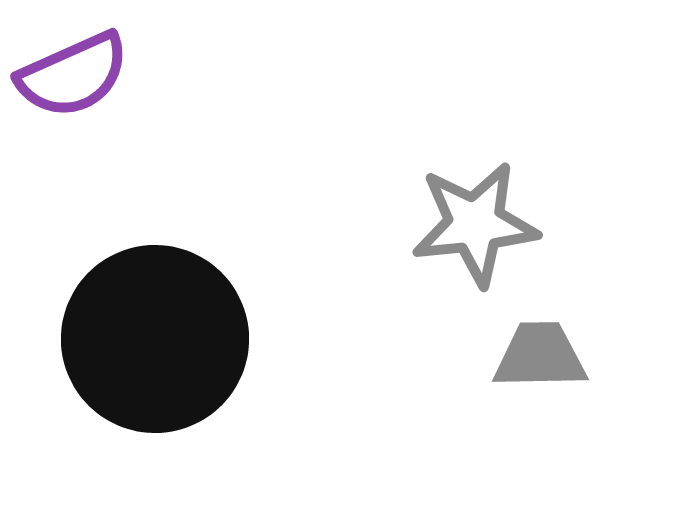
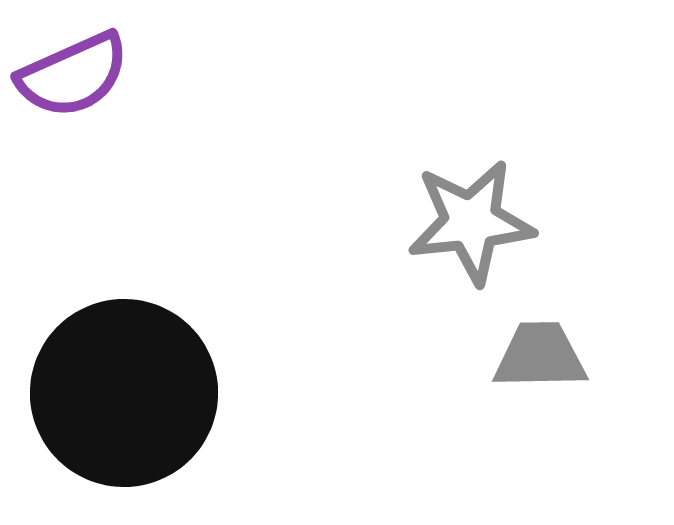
gray star: moved 4 px left, 2 px up
black circle: moved 31 px left, 54 px down
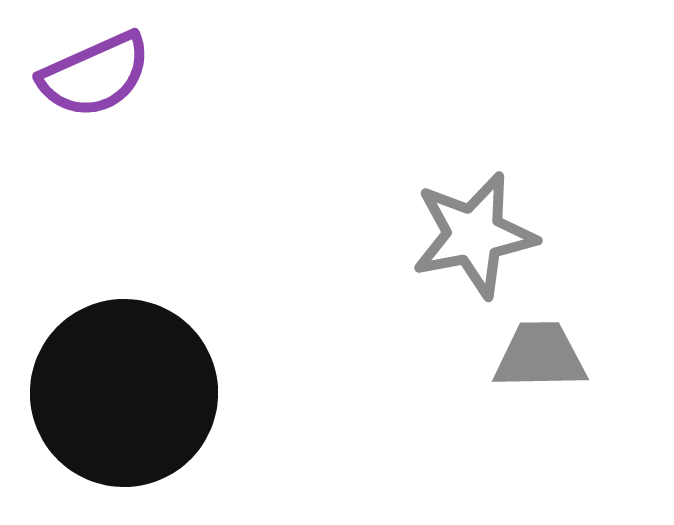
purple semicircle: moved 22 px right
gray star: moved 3 px right, 13 px down; rotated 5 degrees counterclockwise
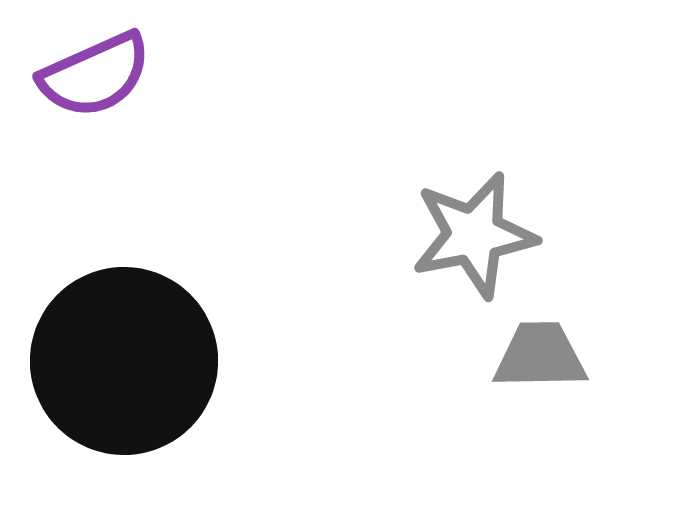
black circle: moved 32 px up
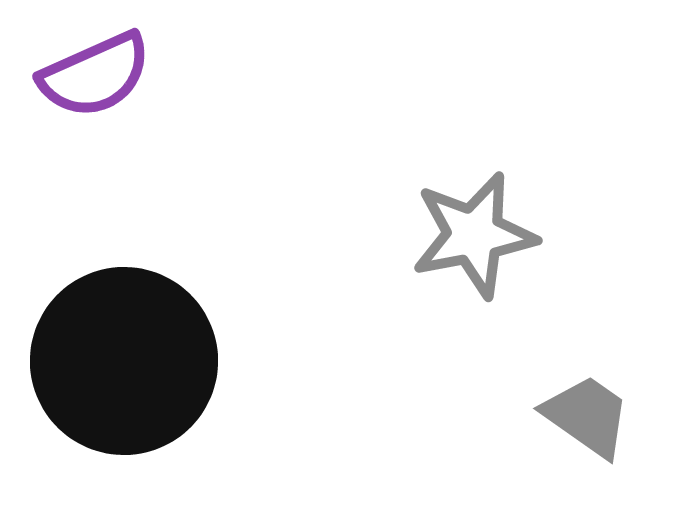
gray trapezoid: moved 47 px right, 60 px down; rotated 36 degrees clockwise
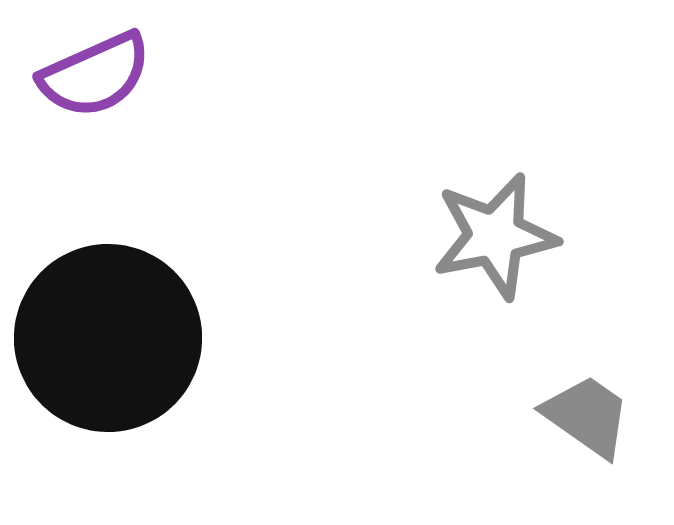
gray star: moved 21 px right, 1 px down
black circle: moved 16 px left, 23 px up
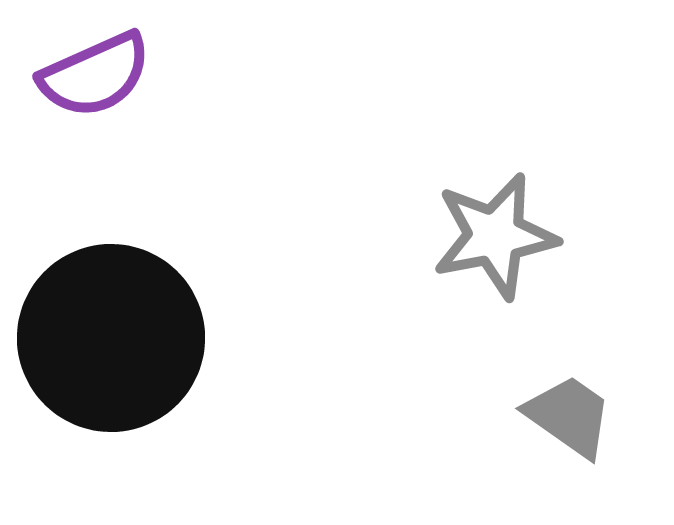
black circle: moved 3 px right
gray trapezoid: moved 18 px left
